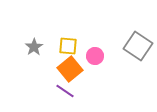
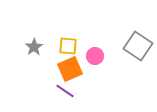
orange square: rotated 15 degrees clockwise
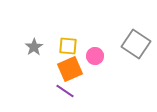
gray square: moved 2 px left, 2 px up
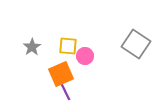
gray star: moved 2 px left
pink circle: moved 10 px left
orange square: moved 9 px left, 5 px down
purple line: rotated 30 degrees clockwise
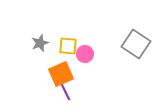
gray star: moved 8 px right, 4 px up; rotated 12 degrees clockwise
pink circle: moved 2 px up
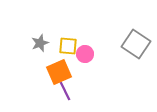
orange square: moved 2 px left, 2 px up
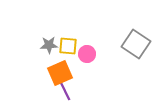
gray star: moved 9 px right, 2 px down; rotated 18 degrees clockwise
pink circle: moved 2 px right
orange square: moved 1 px right, 1 px down
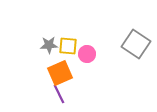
purple line: moved 6 px left, 3 px down
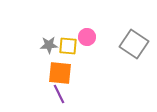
gray square: moved 2 px left
pink circle: moved 17 px up
orange square: rotated 30 degrees clockwise
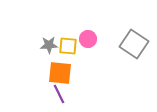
pink circle: moved 1 px right, 2 px down
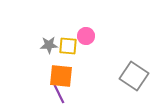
pink circle: moved 2 px left, 3 px up
gray square: moved 32 px down
orange square: moved 1 px right, 3 px down
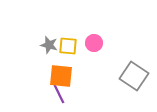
pink circle: moved 8 px right, 7 px down
gray star: rotated 18 degrees clockwise
